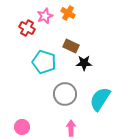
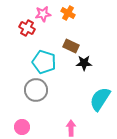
pink star: moved 2 px left, 2 px up; rotated 14 degrees clockwise
gray circle: moved 29 px left, 4 px up
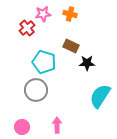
orange cross: moved 2 px right, 1 px down; rotated 16 degrees counterclockwise
red cross: rotated 21 degrees clockwise
black star: moved 3 px right
cyan semicircle: moved 3 px up
pink arrow: moved 14 px left, 3 px up
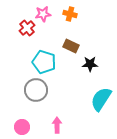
black star: moved 3 px right, 1 px down
cyan semicircle: moved 1 px right, 3 px down
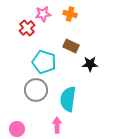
cyan semicircle: moved 33 px left; rotated 25 degrees counterclockwise
pink circle: moved 5 px left, 2 px down
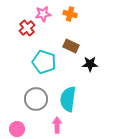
gray circle: moved 9 px down
